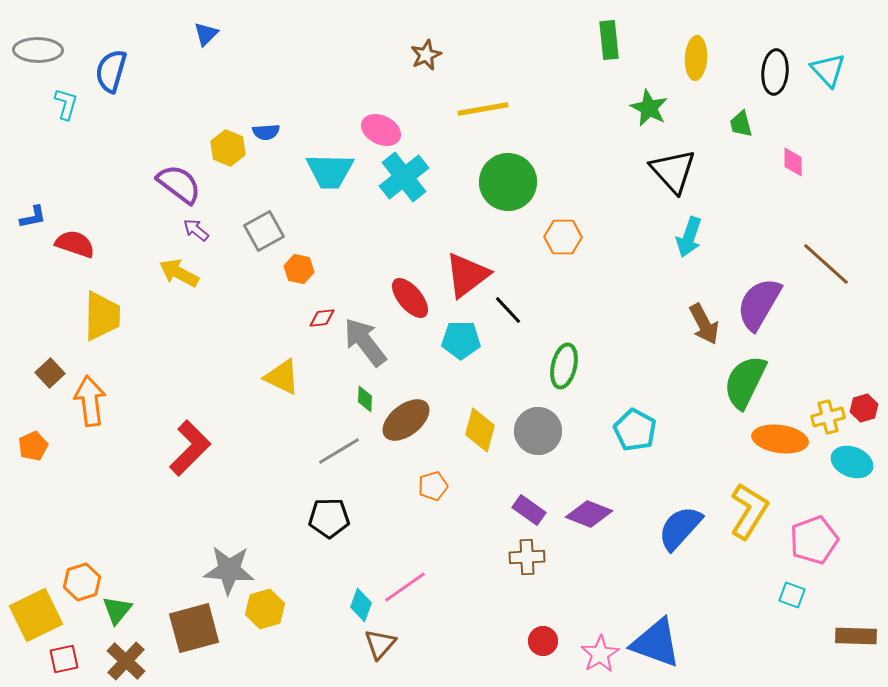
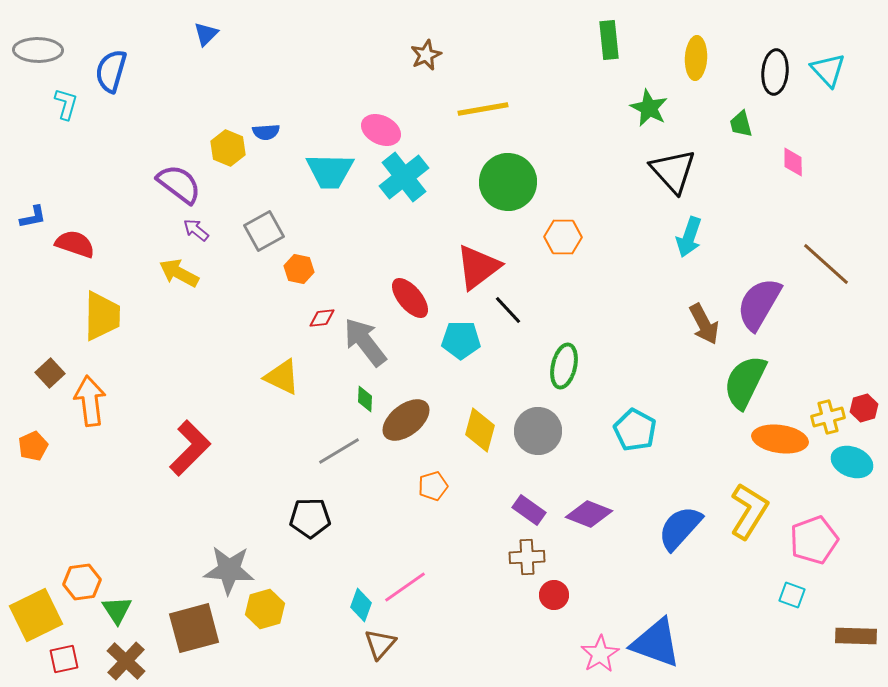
red triangle at (467, 275): moved 11 px right, 8 px up
black pentagon at (329, 518): moved 19 px left
orange hexagon at (82, 582): rotated 9 degrees clockwise
green triangle at (117, 610): rotated 12 degrees counterclockwise
red circle at (543, 641): moved 11 px right, 46 px up
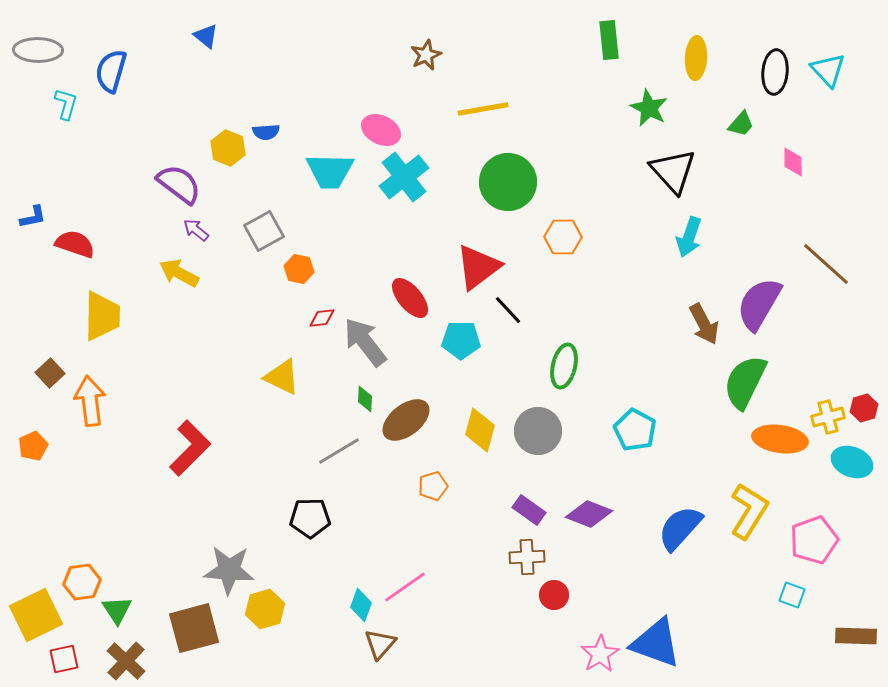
blue triangle at (206, 34): moved 2 px down; rotated 36 degrees counterclockwise
green trapezoid at (741, 124): rotated 124 degrees counterclockwise
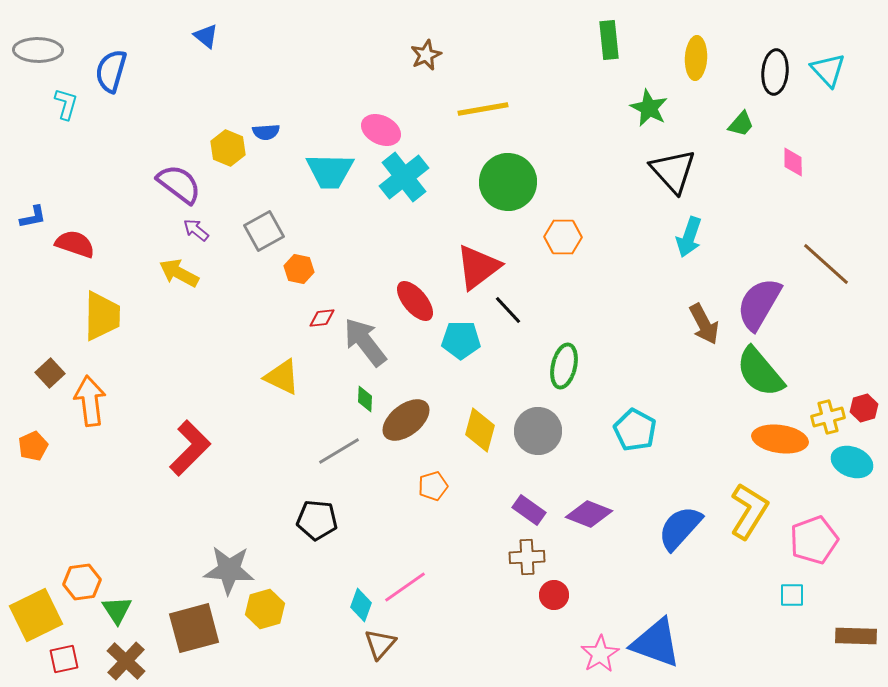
red ellipse at (410, 298): moved 5 px right, 3 px down
green semicircle at (745, 382): moved 15 px right, 10 px up; rotated 66 degrees counterclockwise
black pentagon at (310, 518): moved 7 px right, 2 px down; rotated 6 degrees clockwise
cyan square at (792, 595): rotated 20 degrees counterclockwise
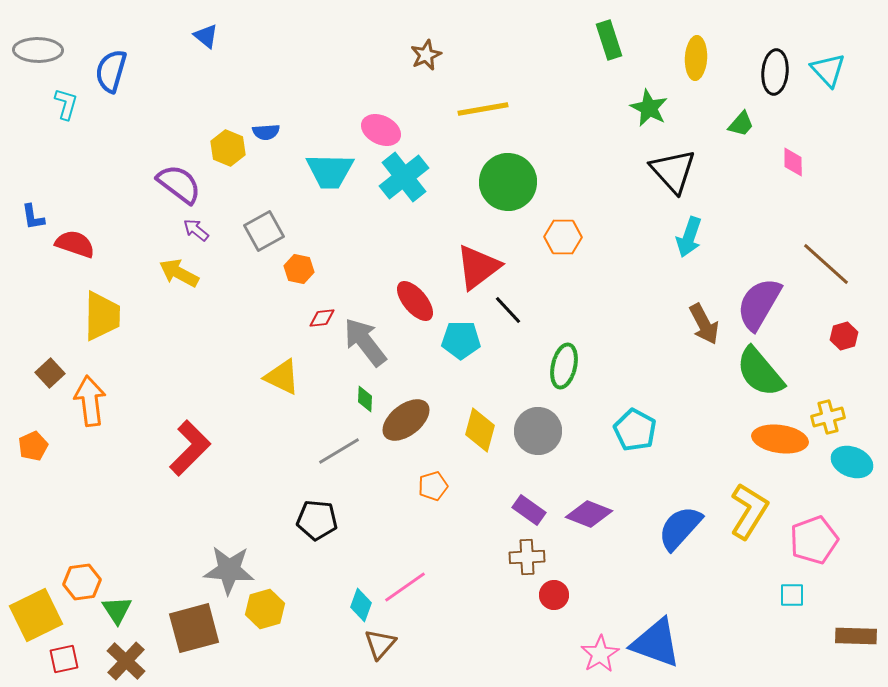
green rectangle at (609, 40): rotated 12 degrees counterclockwise
blue L-shape at (33, 217): rotated 92 degrees clockwise
red hexagon at (864, 408): moved 20 px left, 72 px up
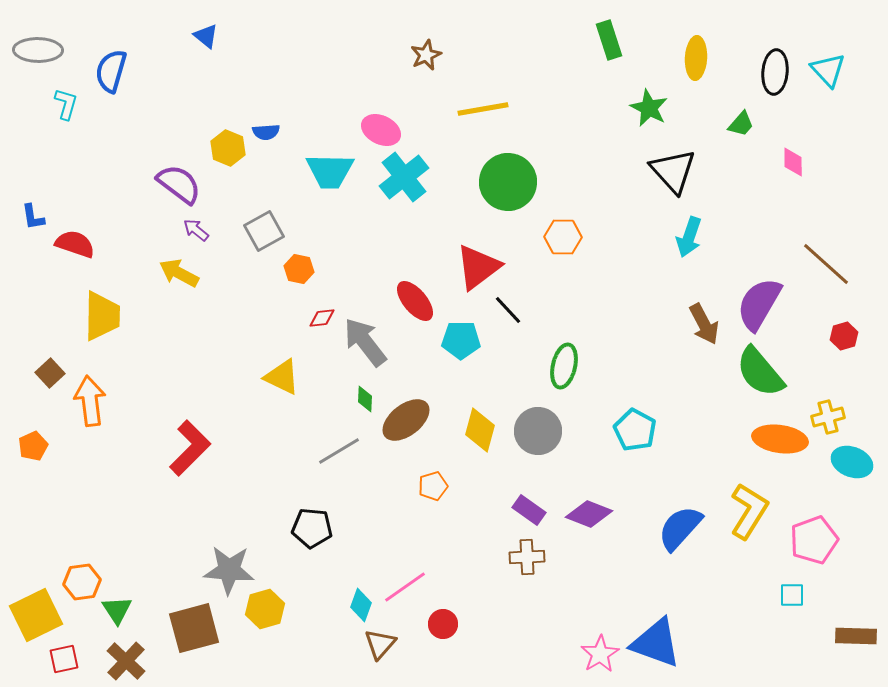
black pentagon at (317, 520): moved 5 px left, 8 px down
red circle at (554, 595): moved 111 px left, 29 px down
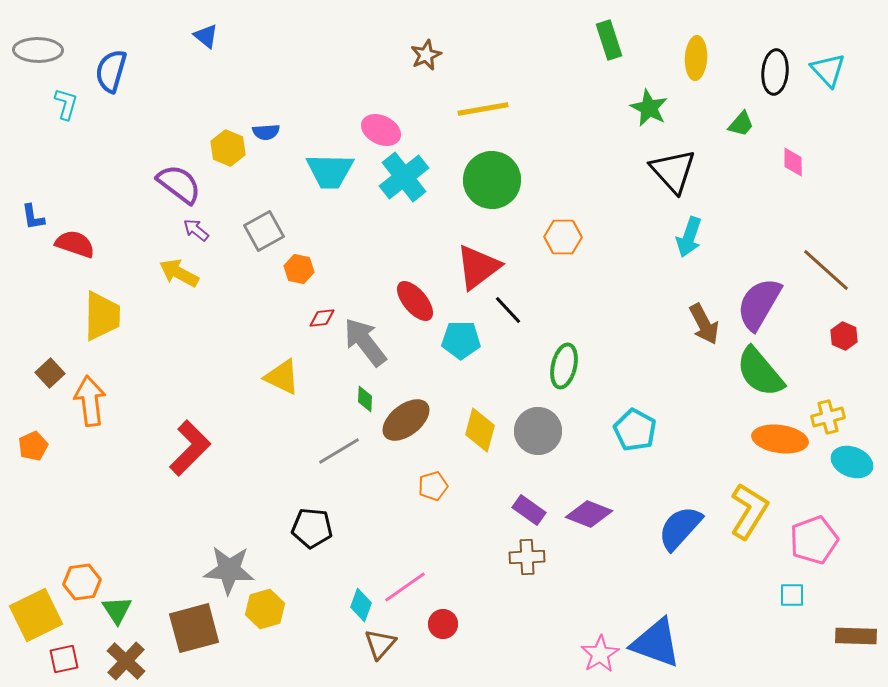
green circle at (508, 182): moved 16 px left, 2 px up
brown line at (826, 264): moved 6 px down
red hexagon at (844, 336): rotated 20 degrees counterclockwise
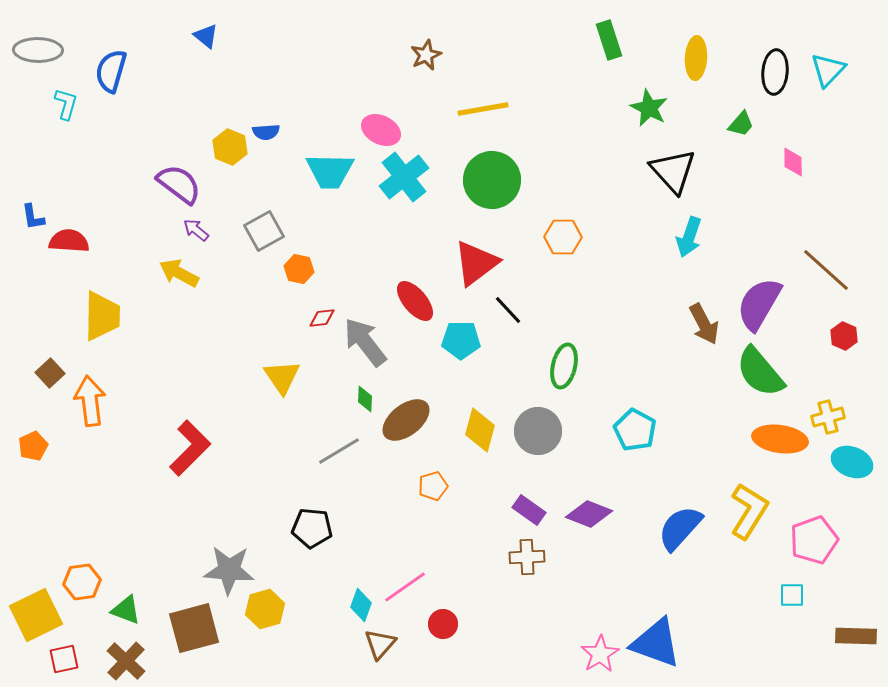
cyan triangle at (828, 70): rotated 27 degrees clockwise
yellow hexagon at (228, 148): moved 2 px right, 1 px up
red semicircle at (75, 244): moved 6 px left, 3 px up; rotated 15 degrees counterclockwise
red triangle at (478, 267): moved 2 px left, 4 px up
yellow triangle at (282, 377): rotated 30 degrees clockwise
green triangle at (117, 610): moved 9 px right; rotated 36 degrees counterclockwise
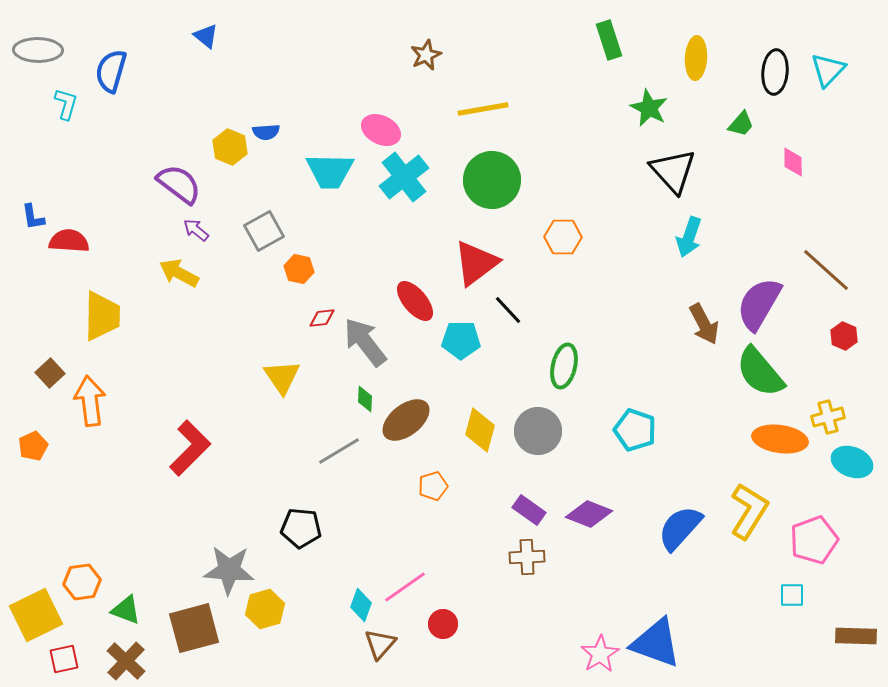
cyan pentagon at (635, 430): rotated 9 degrees counterclockwise
black pentagon at (312, 528): moved 11 px left
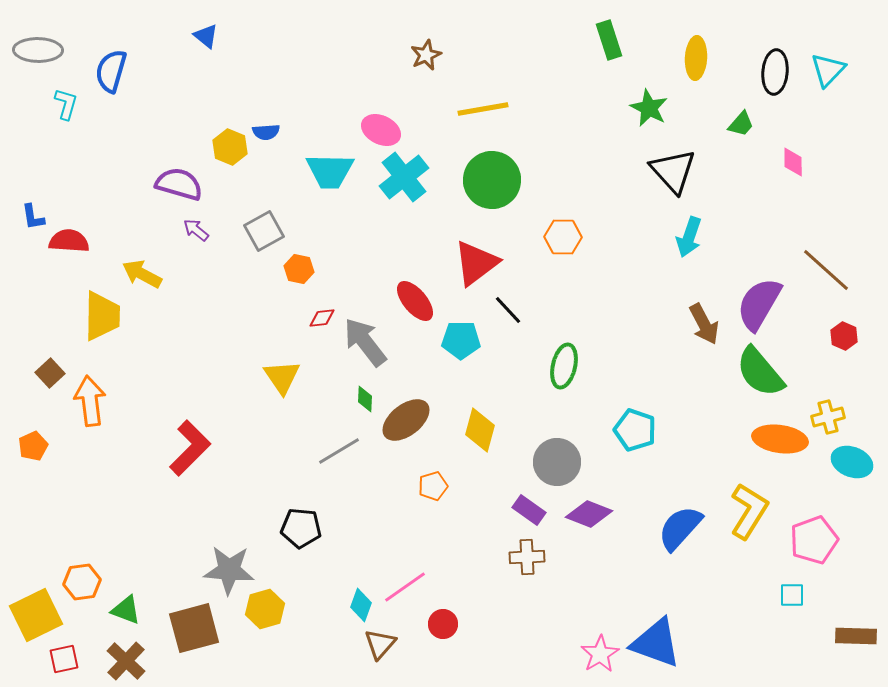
purple semicircle at (179, 184): rotated 21 degrees counterclockwise
yellow arrow at (179, 273): moved 37 px left, 1 px down
gray circle at (538, 431): moved 19 px right, 31 px down
